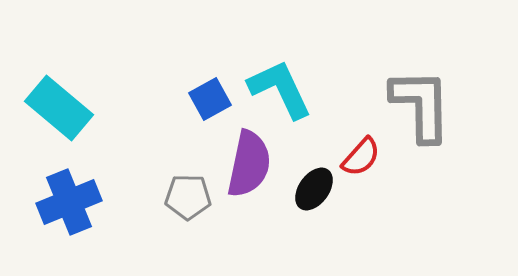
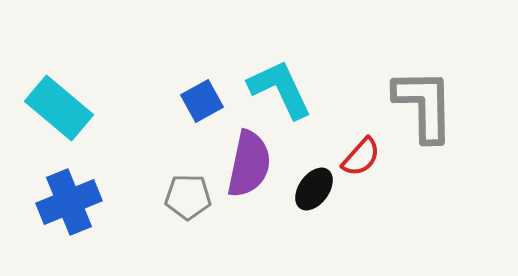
blue square: moved 8 px left, 2 px down
gray L-shape: moved 3 px right
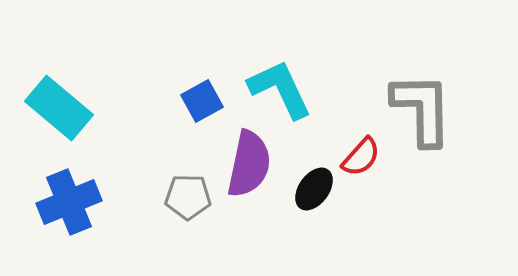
gray L-shape: moved 2 px left, 4 px down
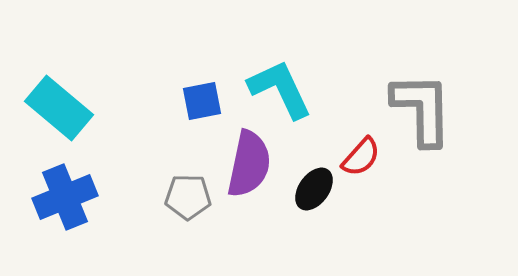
blue square: rotated 18 degrees clockwise
blue cross: moved 4 px left, 5 px up
